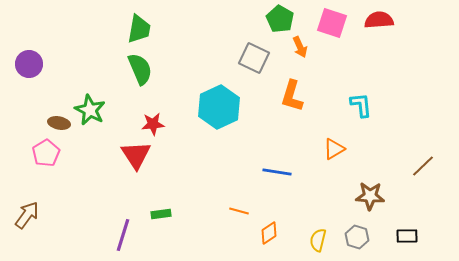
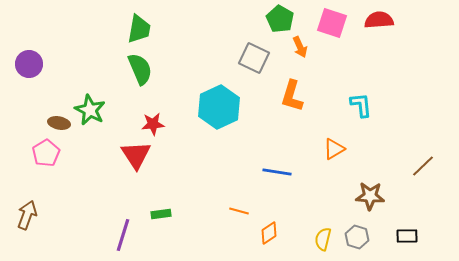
brown arrow: rotated 16 degrees counterclockwise
yellow semicircle: moved 5 px right, 1 px up
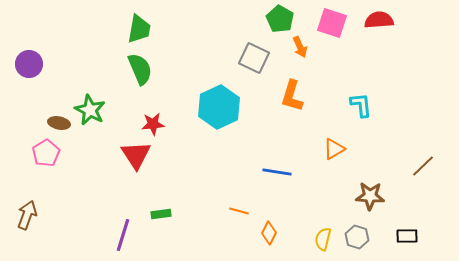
orange diamond: rotated 30 degrees counterclockwise
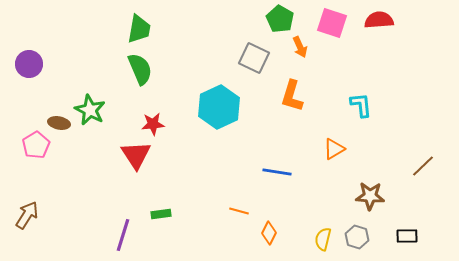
pink pentagon: moved 10 px left, 8 px up
brown arrow: rotated 12 degrees clockwise
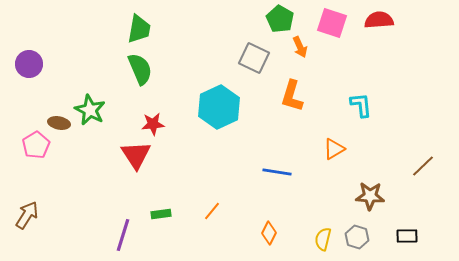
orange line: moved 27 px left; rotated 66 degrees counterclockwise
